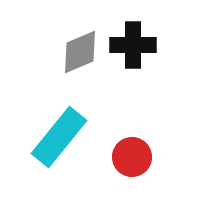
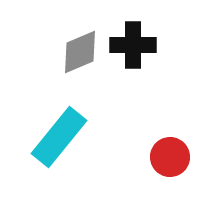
red circle: moved 38 px right
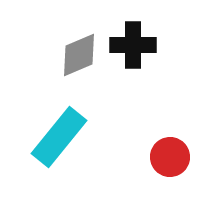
gray diamond: moved 1 px left, 3 px down
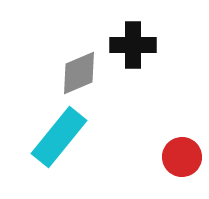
gray diamond: moved 18 px down
red circle: moved 12 px right
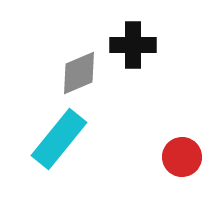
cyan rectangle: moved 2 px down
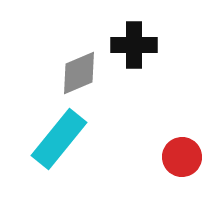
black cross: moved 1 px right
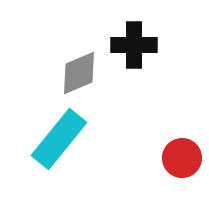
red circle: moved 1 px down
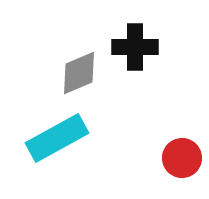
black cross: moved 1 px right, 2 px down
cyan rectangle: moved 2 px left, 1 px up; rotated 22 degrees clockwise
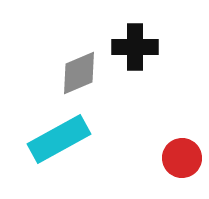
cyan rectangle: moved 2 px right, 1 px down
